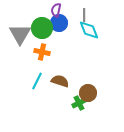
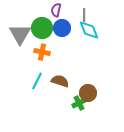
blue circle: moved 3 px right, 5 px down
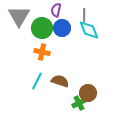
gray triangle: moved 1 px left, 18 px up
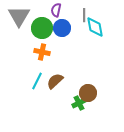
cyan diamond: moved 6 px right, 3 px up; rotated 10 degrees clockwise
brown semicircle: moved 5 px left; rotated 60 degrees counterclockwise
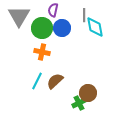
purple semicircle: moved 3 px left
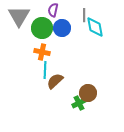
cyan line: moved 8 px right, 11 px up; rotated 24 degrees counterclockwise
